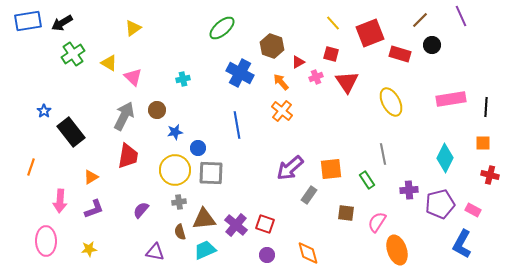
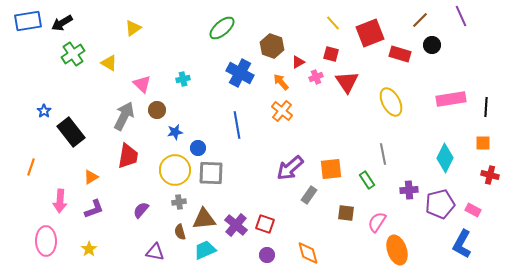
pink triangle at (133, 77): moved 9 px right, 7 px down
yellow star at (89, 249): rotated 28 degrees counterclockwise
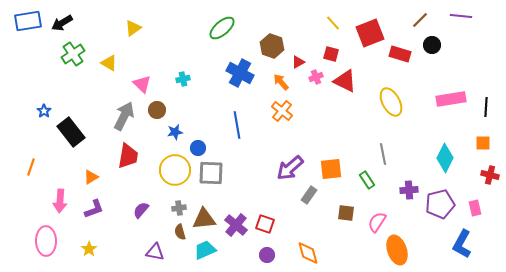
purple line at (461, 16): rotated 60 degrees counterclockwise
red triangle at (347, 82): moved 2 px left, 1 px up; rotated 30 degrees counterclockwise
gray cross at (179, 202): moved 6 px down
pink rectangle at (473, 210): moved 2 px right, 2 px up; rotated 49 degrees clockwise
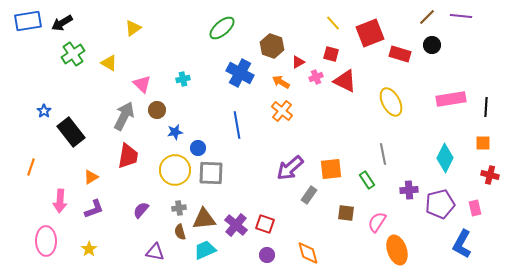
brown line at (420, 20): moved 7 px right, 3 px up
orange arrow at (281, 82): rotated 18 degrees counterclockwise
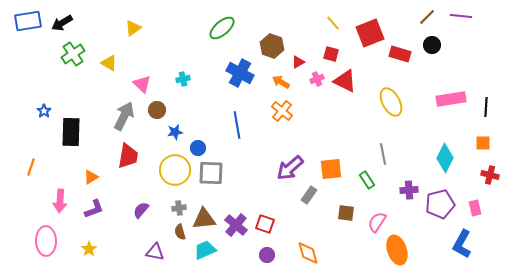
pink cross at (316, 77): moved 1 px right, 2 px down
black rectangle at (71, 132): rotated 40 degrees clockwise
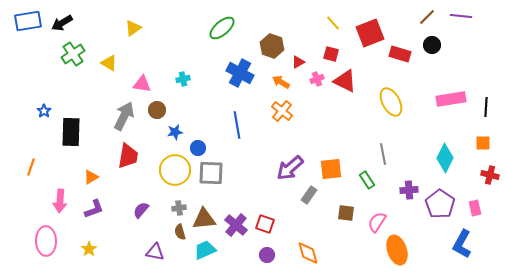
pink triangle at (142, 84): rotated 36 degrees counterclockwise
purple pentagon at (440, 204): rotated 24 degrees counterclockwise
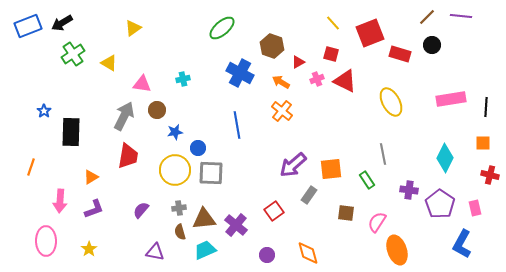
blue rectangle at (28, 21): moved 5 px down; rotated 12 degrees counterclockwise
purple arrow at (290, 168): moved 3 px right, 3 px up
purple cross at (409, 190): rotated 12 degrees clockwise
red square at (265, 224): moved 9 px right, 13 px up; rotated 36 degrees clockwise
